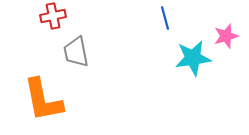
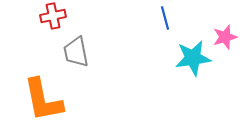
pink star: moved 1 px left, 1 px down
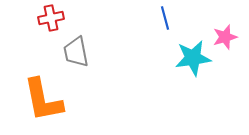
red cross: moved 2 px left, 2 px down
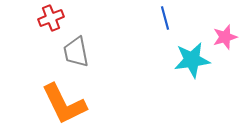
red cross: rotated 10 degrees counterclockwise
cyan star: moved 1 px left, 2 px down
orange L-shape: moved 21 px right, 4 px down; rotated 15 degrees counterclockwise
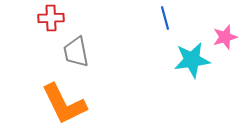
red cross: rotated 20 degrees clockwise
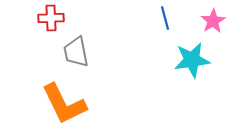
pink star: moved 12 px left, 16 px up; rotated 15 degrees counterclockwise
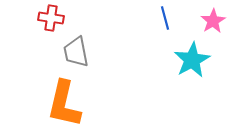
red cross: rotated 10 degrees clockwise
cyan star: rotated 21 degrees counterclockwise
orange L-shape: rotated 39 degrees clockwise
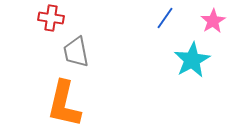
blue line: rotated 50 degrees clockwise
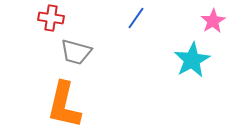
blue line: moved 29 px left
gray trapezoid: rotated 64 degrees counterclockwise
orange L-shape: moved 1 px down
